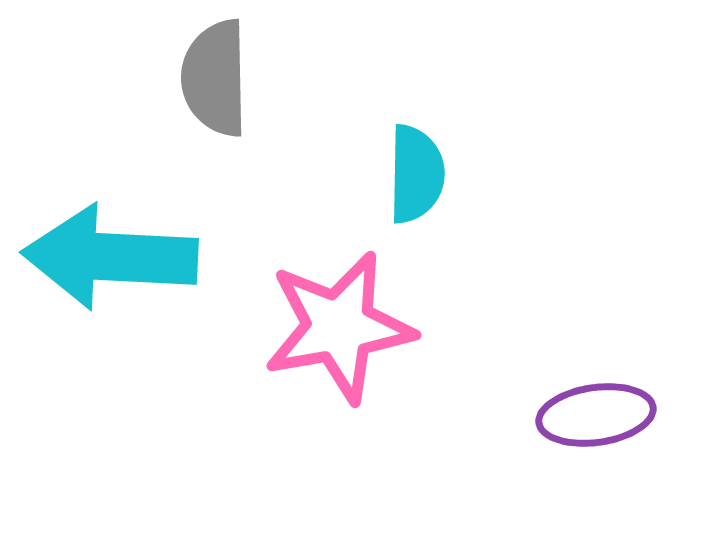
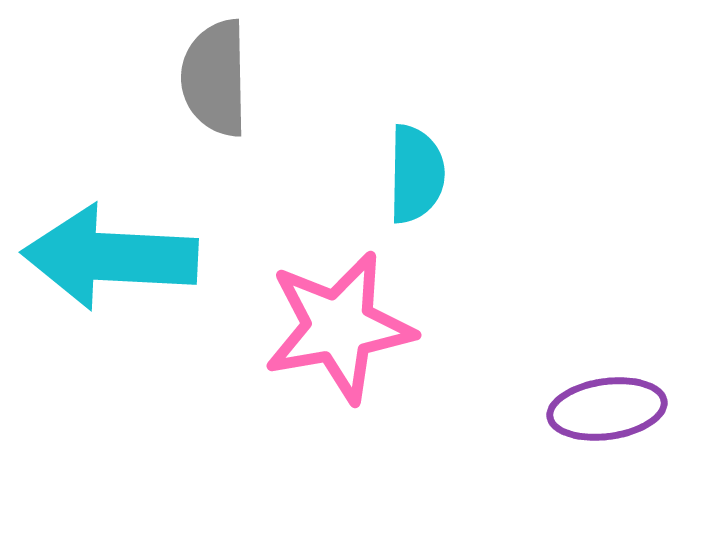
purple ellipse: moved 11 px right, 6 px up
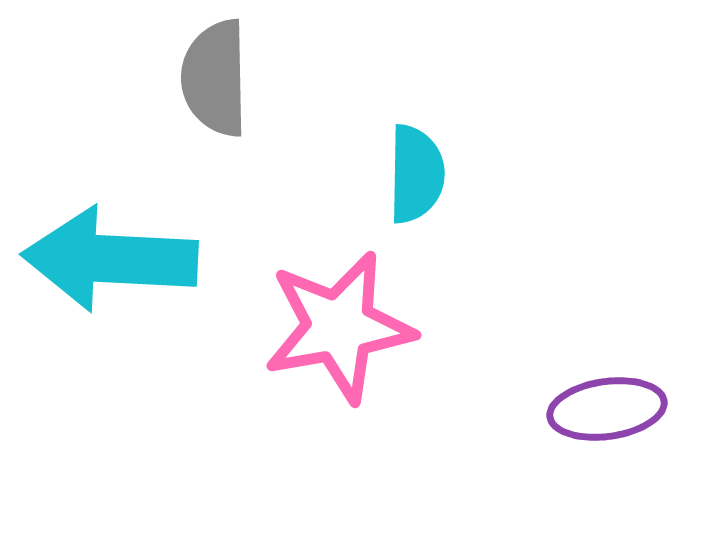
cyan arrow: moved 2 px down
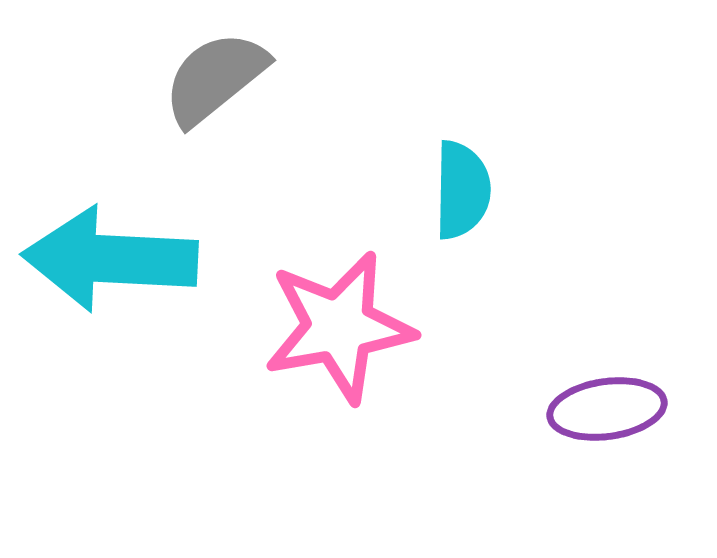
gray semicircle: rotated 52 degrees clockwise
cyan semicircle: moved 46 px right, 16 px down
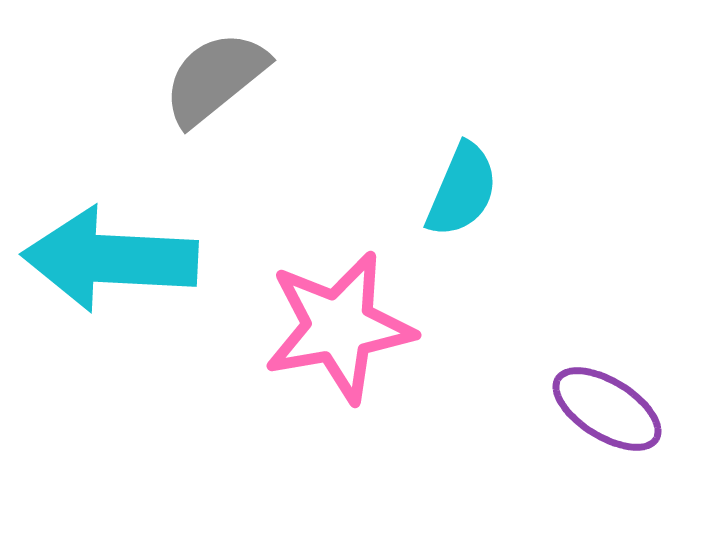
cyan semicircle: rotated 22 degrees clockwise
purple ellipse: rotated 40 degrees clockwise
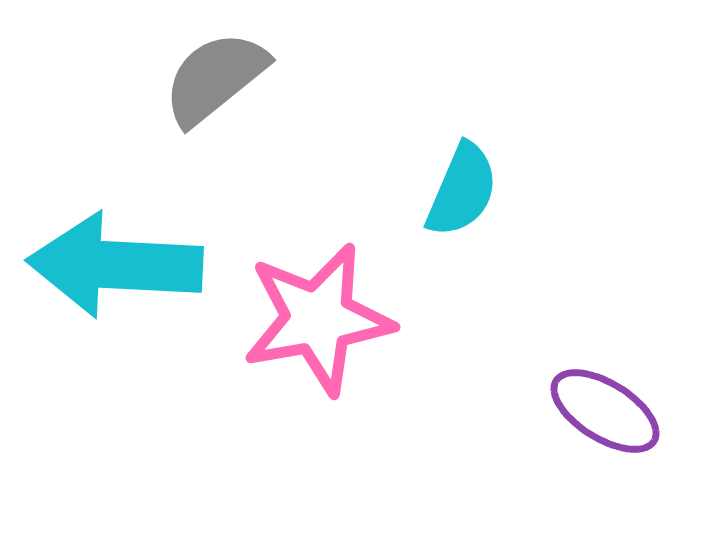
cyan arrow: moved 5 px right, 6 px down
pink star: moved 21 px left, 8 px up
purple ellipse: moved 2 px left, 2 px down
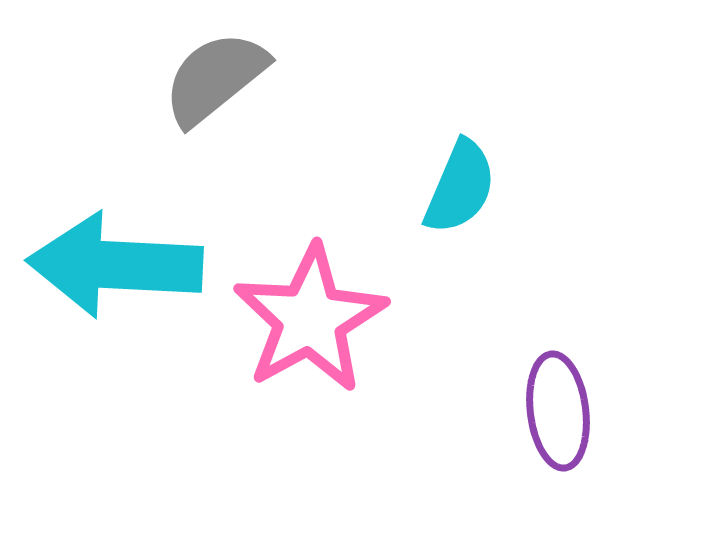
cyan semicircle: moved 2 px left, 3 px up
pink star: moved 8 px left; rotated 19 degrees counterclockwise
purple ellipse: moved 47 px left; rotated 51 degrees clockwise
